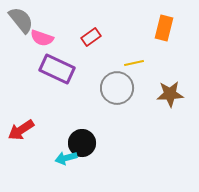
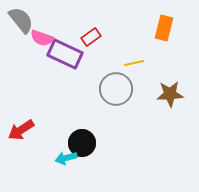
purple rectangle: moved 8 px right, 15 px up
gray circle: moved 1 px left, 1 px down
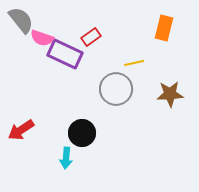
black circle: moved 10 px up
cyan arrow: rotated 70 degrees counterclockwise
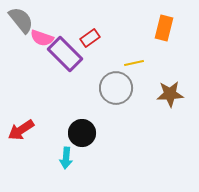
red rectangle: moved 1 px left, 1 px down
purple rectangle: rotated 20 degrees clockwise
gray circle: moved 1 px up
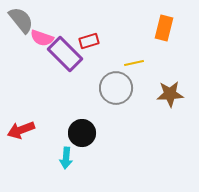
red rectangle: moved 1 px left, 3 px down; rotated 18 degrees clockwise
red arrow: rotated 12 degrees clockwise
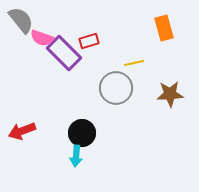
orange rectangle: rotated 30 degrees counterclockwise
purple rectangle: moved 1 px left, 1 px up
red arrow: moved 1 px right, 1 px down
cyan arrow: moved 10 px right, 2 px up
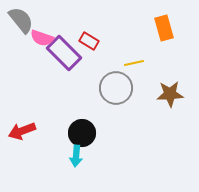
red rectangle: rotated 48 degrees clockwise
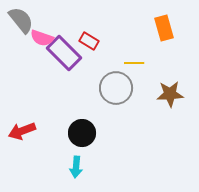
yellow line: rotated 12 degrees clockwise
cyan arrow: moved 11 px down
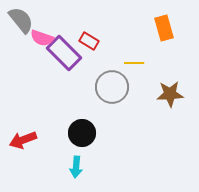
gray circle: moved 4 px left, 1 px up
red arrow: moved 1 px right, 9 px down
